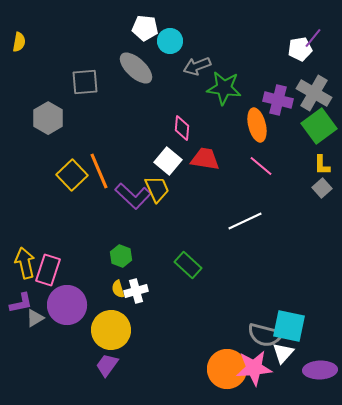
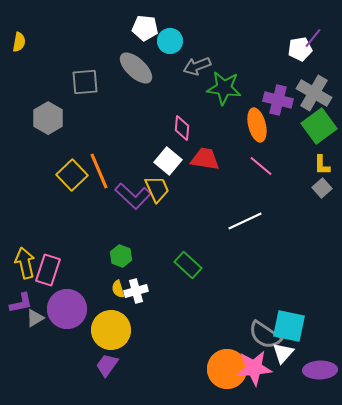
purple circle at (67, 305): moved 4 px down
gray semicircle at (265, 335): rotated 20 degrees clockwise
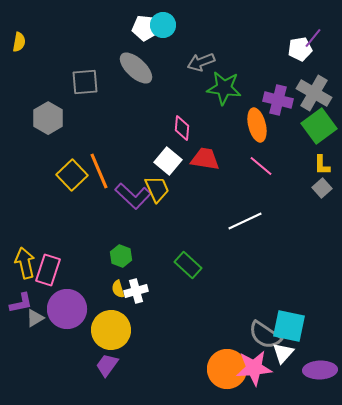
cyan circle at (170, 41): moved 7 px left, 16 px up
gray arrow at (197, 66): moved 4 px right, 4 px up
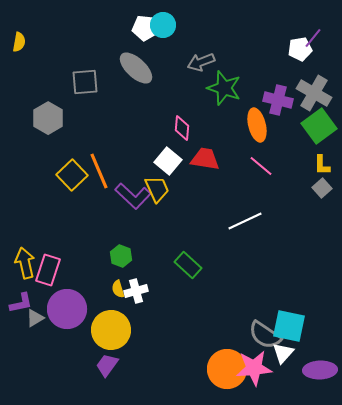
green star at (224, 88): rotated 12 degrees clockwise
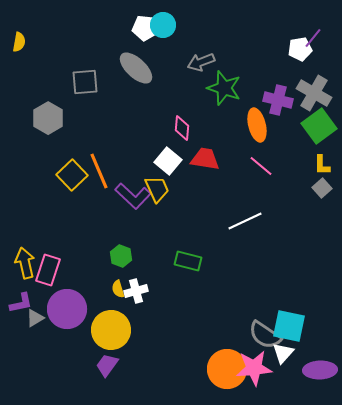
green rectangle at (188, 265): moved 4 px up; rotated 28 degrees counterclockwise
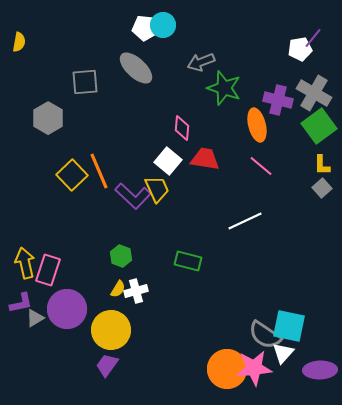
yellow semicircle at (118, 289): rotated 132 degrees counterclockwise
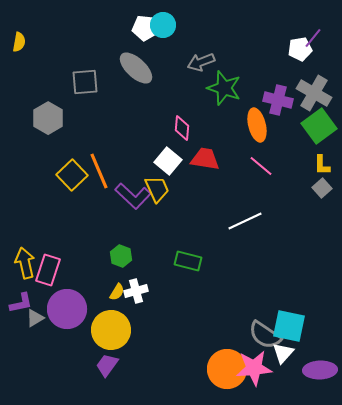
yellow semicircle at (118, 289): moved 1 px left, 3 px down
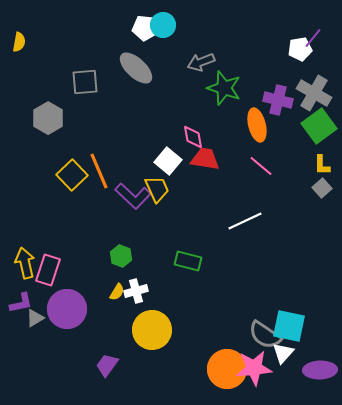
pink diamond at (182, 128): moved 11 px right, 9 px down; rotated 15 degrees counterclockwise
yellow circle at (111, 330): moved 41 px right
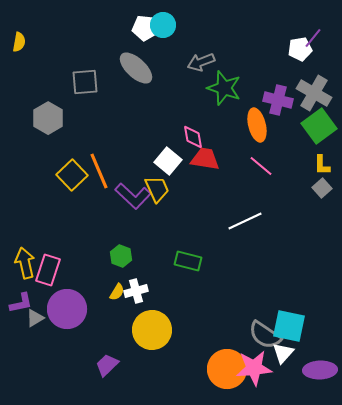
purple trapezoid at (107, 365): rotated 10 degrees clockwise
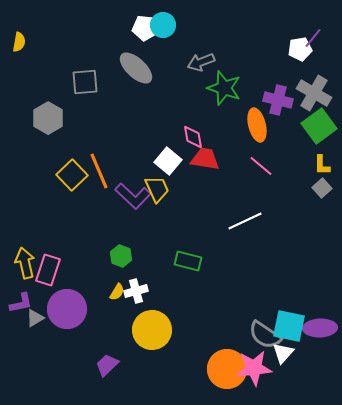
purple ellipse at (320, 370): moved 42 px up
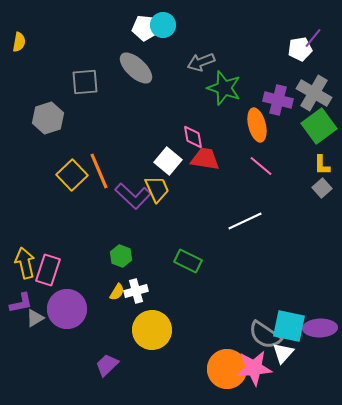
gray hexagon at (48, 118): rotated 12 degrees clockwise
green rectangle at (188, 261): rotated 12 degrees clockwise
